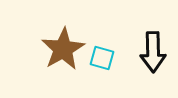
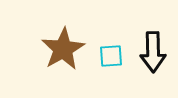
cyan square: moved 9 px right, 2 px up; rotated 20 degrees counterclockwise
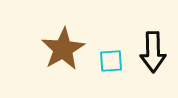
cyan square: moved 5 px down
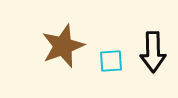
brown star: moved 3 px up; rotated 9 degrees clockwise
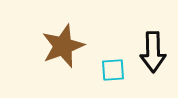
cyan square: moved 2 px right, 9 px down
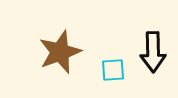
brown star: moved 3 px left, 6 px down
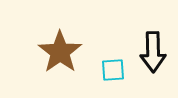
brown star: rotated 15 degrees counterclockwise
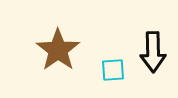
brown star: moved 2 px left, 2 px up
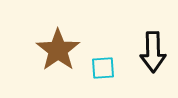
cyan square: moved 10 px left, 2 px up
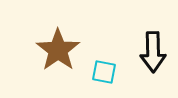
cyan square: moved 1 px right, 4 px down; rotated 15 degrees clockwise
